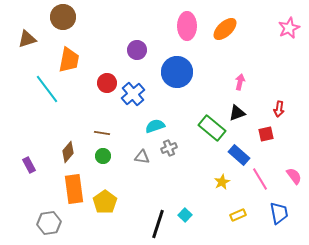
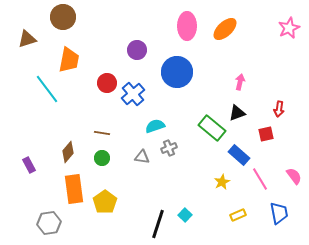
green circle: moved 1 px left, 2 px down
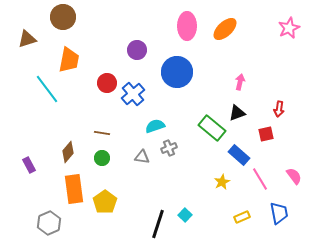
yellow rectangle: moved 4 px right, 2 px down
gray hexagon: rotated 15 degrees counterclockwise
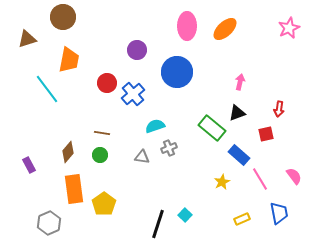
green circle: moved 2 px left, 3 px up
yellow pentagon: moved 1 px left, 2 px down
yellow rectangle: moved 2 px down
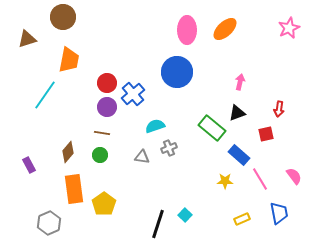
pink ellipse: moved 4 px down
purple circle: moved 30 px left, 57 px down
cyan line: moved 2 px left, 6 px down; rotated 72 degrees clockwise
yellow star: moved 3 px right, 1 px up; rotated 28 degrees clockwise
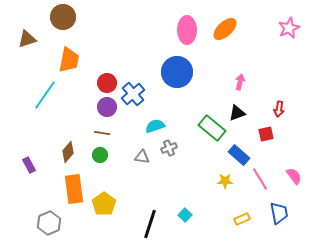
black line: moved 8 px left
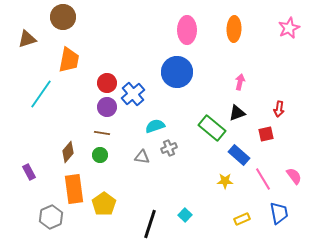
orange ellipse: moved 9 px right; rotated 45 degrees counterclockwise
cyan line: moved 4 px left, 1 px up
purple rectangle: moved 7 px down
pink line: moved 3 px right
gray hexagon: moved 2 px right, 6 px up
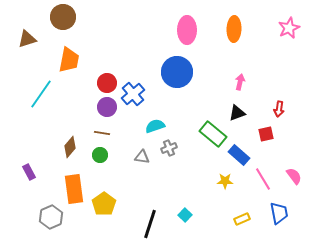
green rectangle: moved 1 px right, 6 px down
brown diamond: moved 2 px right, 5 px up
